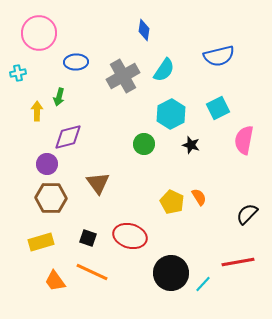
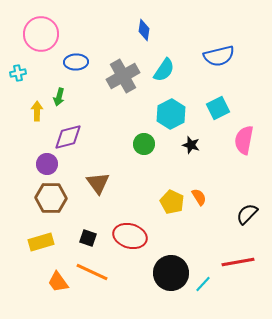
pink circle: moved 2 px right, 1 px down
orange trapezoid: moved 3 px right, 1 px down
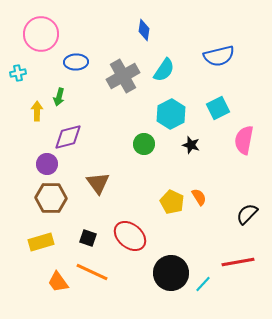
red ellipse: rotated 24 degrees clockwise
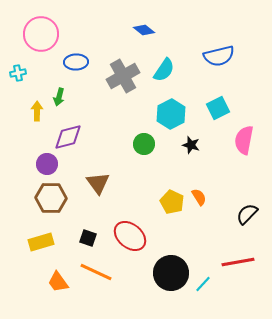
blue diamond: rotated 60 degrees counterclockwise
orange line: moved 4 px right
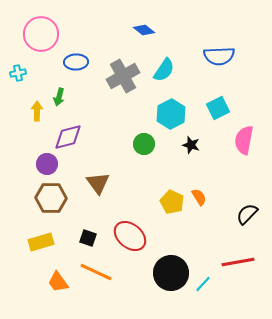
blue semicircle: rotated 12 degrees clockwise
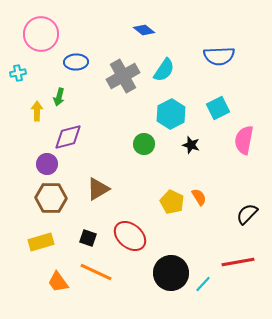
brown triangle: moved 6 px down; rotated 35 degrees clockwise
